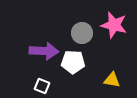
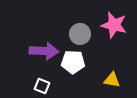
gray circle: moved 2 px left, 1 px down
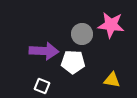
pink star: moved 3 px left; rotated 8 degrees counterclockwise
gray circle: moved 2 px right
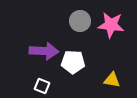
gray circle: moved 2 px left, 13 px up
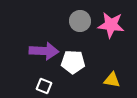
white square: moved 2 px right
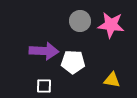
white square: rotated 21 degrees counterclockwise
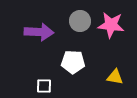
purple arrow: moved 5 px left, 19 px up
yellow triangle: moved 3 px right, 3 px up
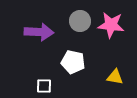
white pentagon: rotated 10 degrees clockwise
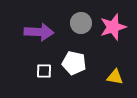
gray circle: moved 1 px right, 2 px down
pink star: moved 2 px right, 2 px down; rotated 24 degrees counterclockwise
white pentagon: moved 1 px right, 1 px down
white square: moved 15 px up
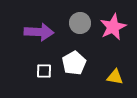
gray circle: moved 1 px left
pink star: rotated 8 degrees counterclockwise
white pentagon: rotated 30 degrees clockwise
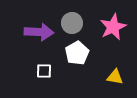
gray circle: moved 8 px left
white pentagon: moved 3 px right, 10 px up
